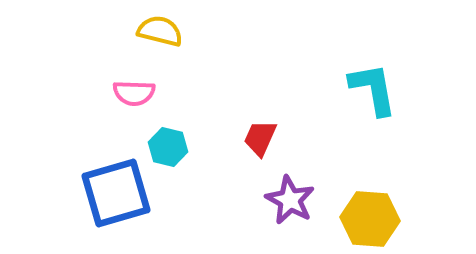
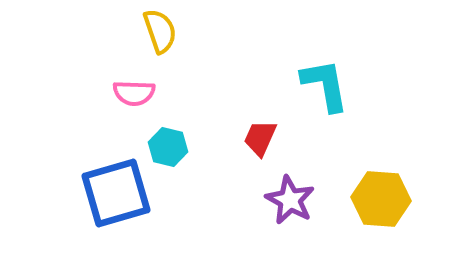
yellow semicircle: rotated 57 degrees clockwise
cyan L-shape: moved 48 px left, 4 px up
yellow hexagon: moved 11 px right, 20 px up
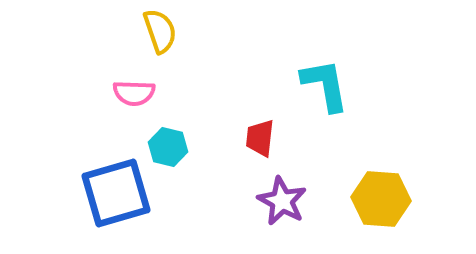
red trapezoid: rotated 18 degrees counterclockwise
purple star: moved 8 px left, 1 px down
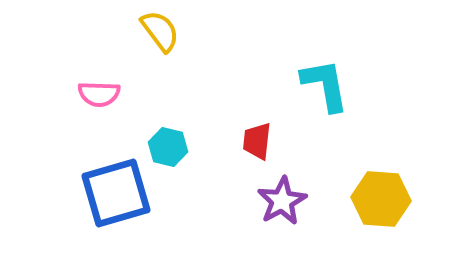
yellow semicircle: rotated 18 degrees counterclockwise
pink semicircle: moved 35 px left, 1 px down
red trapezoid: moved 3 px left, 3 px down
purple star: rotated 15 degrees clockwise
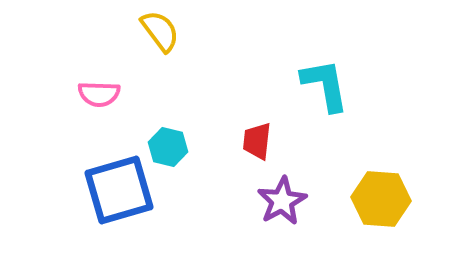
blue square: moved 3 px right, 3 px up
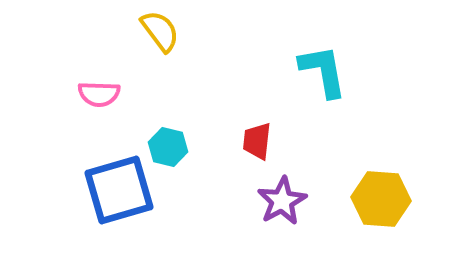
cyan L-shape: moved 2 px left, 14 px up
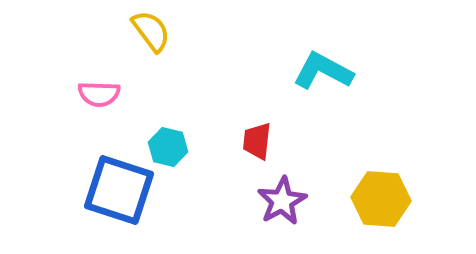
yellow semicircle: moved 9 px left
cyan L-shape: rotated 52 degrees counterclockwise
blue square: rotated 34 degrees clockwise
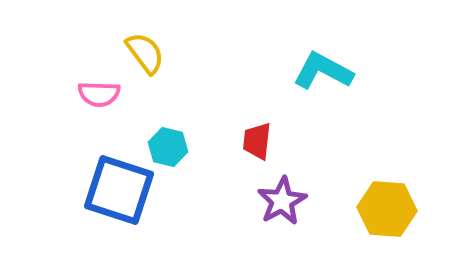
yellow semicircle: moved 6 px left, 22 px down
yellow hexagon: moved 6 px right, 10 px down
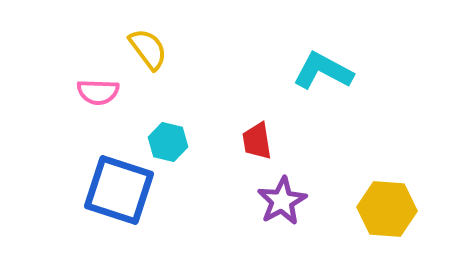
yellow semicircle: moved 3 px right, 4 px up
pink semicircle: moved 1 px left, 2 px up
red trapezoid: rotated 15 degrees counterclockwise
cyan hexagon: moved 5 px up
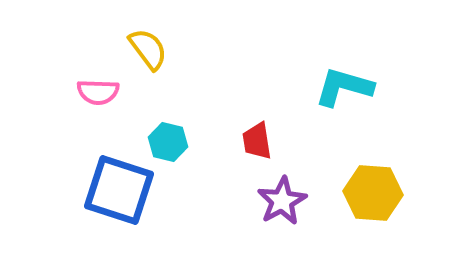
cyan L-shape: moved 21 px right, 16 px down; rotated 12 degrees counterclockwise
yellow hexagon: moved 14 px left, 16 px up
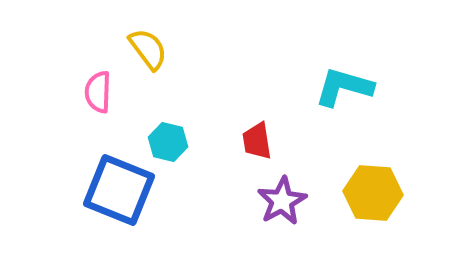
pink semicircle: rotated 90 degrees clockwise
blue square: rotated 4 degrees clockwise
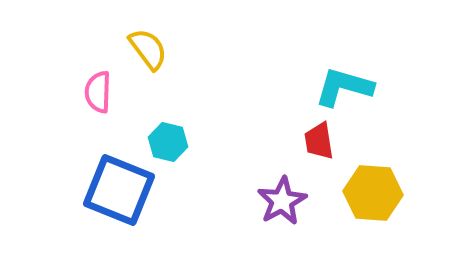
red trapezoid: moved 62 px right
